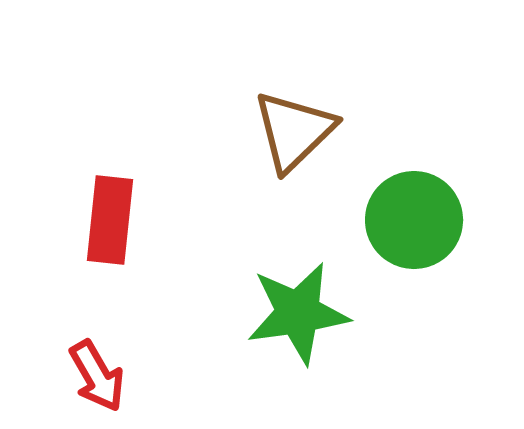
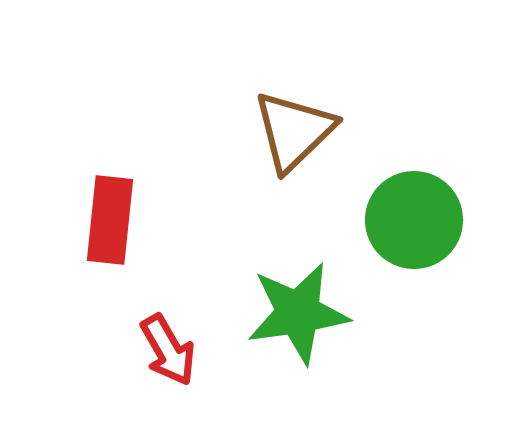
red arrow: moved 71 px right, 26 px up
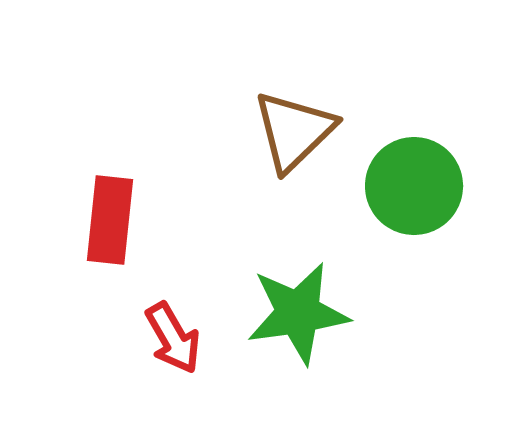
green circle: moved 34 px up
red arrow: moved 5 px right, 12 px up
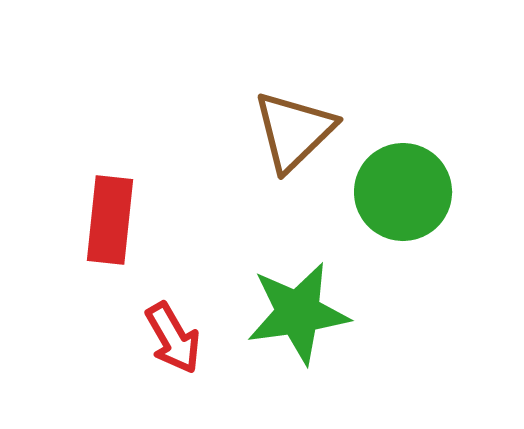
green circle: moved 11 px left, 6 px down
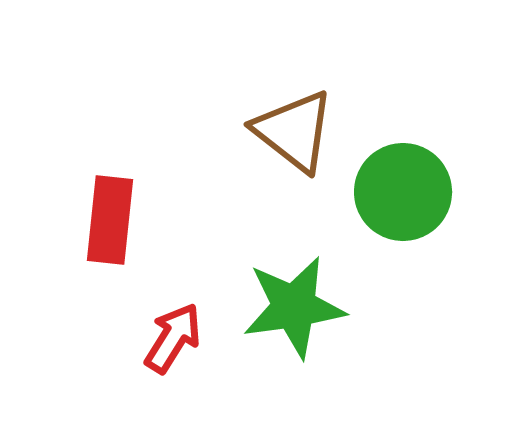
brown triangle: rotated 38 degrees counterclockwise
green star: moved 4 px left, 6 px up
red arrow: rotated 118 degrees counterclockwise
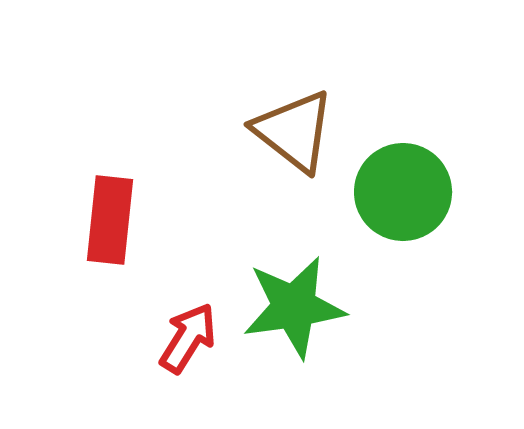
red arrow: moved 15 px right
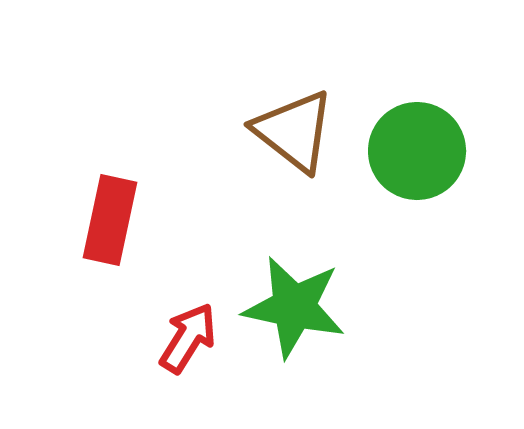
green circle: moved 14 px right, 41 px up
red rectangle: rotated 6 degrees clockwise
green star: rotated 20 degrees clockwise
